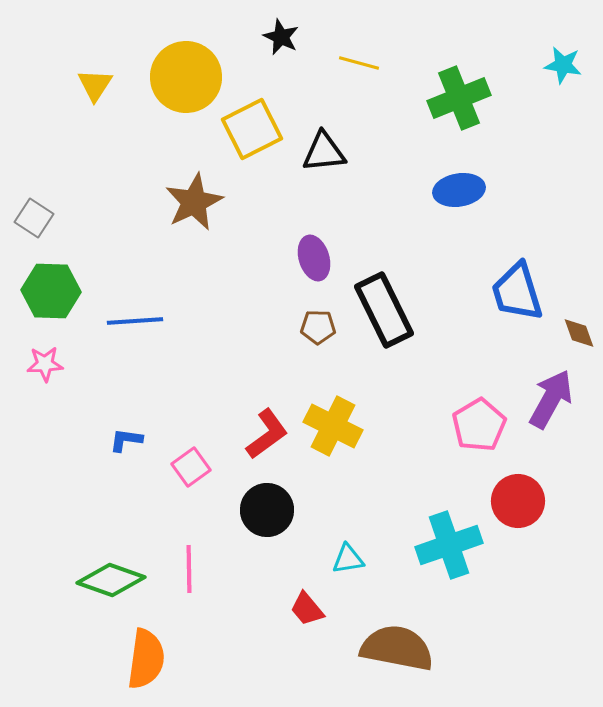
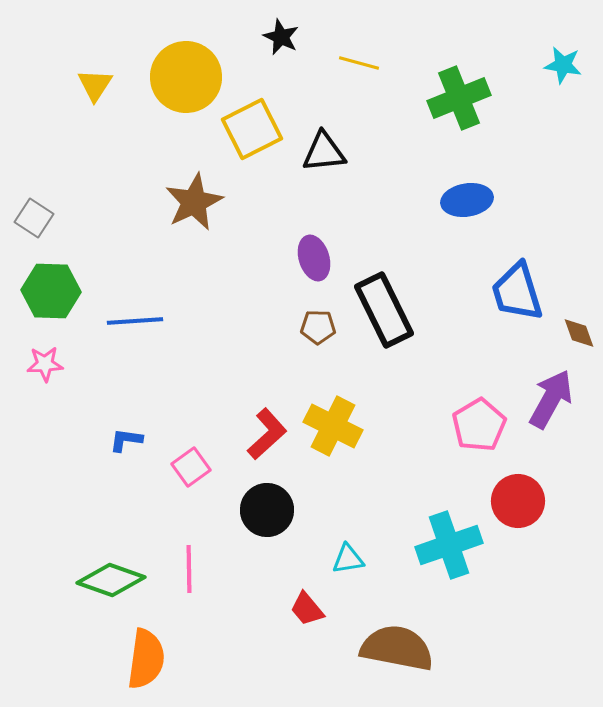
blue ellipse: moved 8 px right, 10 px down
red L-shape: rotated 6 degrees counterclockwise
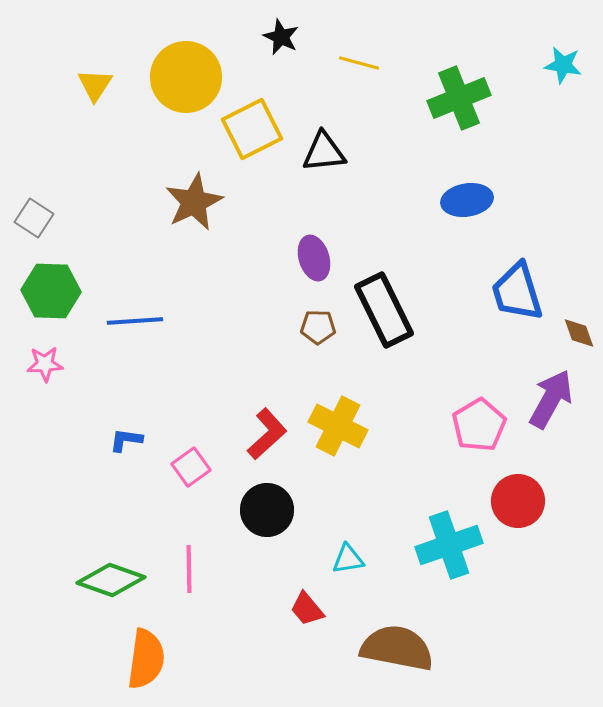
yellow cross: moved 5 px right
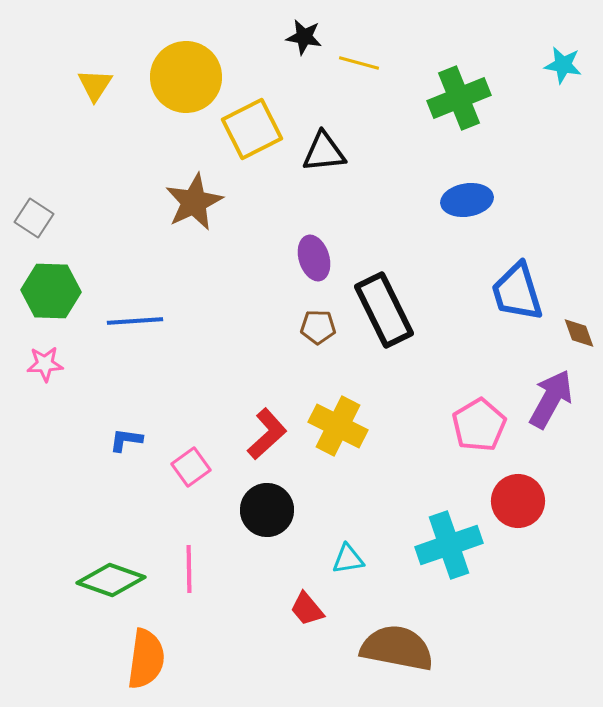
black star: moved 23 px right; rotated 15 degrees counterclockwise
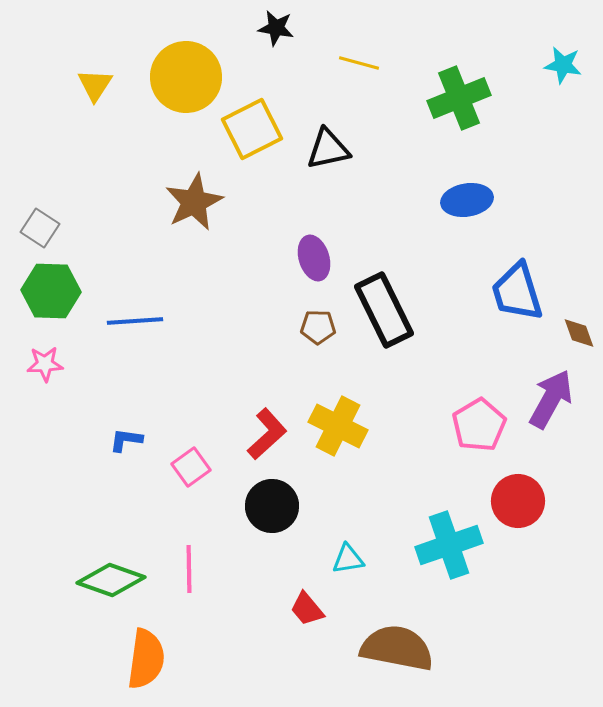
black star: moved 28 px left, 9 px up
black triangle: moved 4 px right, 3 px up; rotated 6 degrees counterclockwise
gray square: moved 6 px right, 10 px down
black circle: moved 5 px right, 4 px up
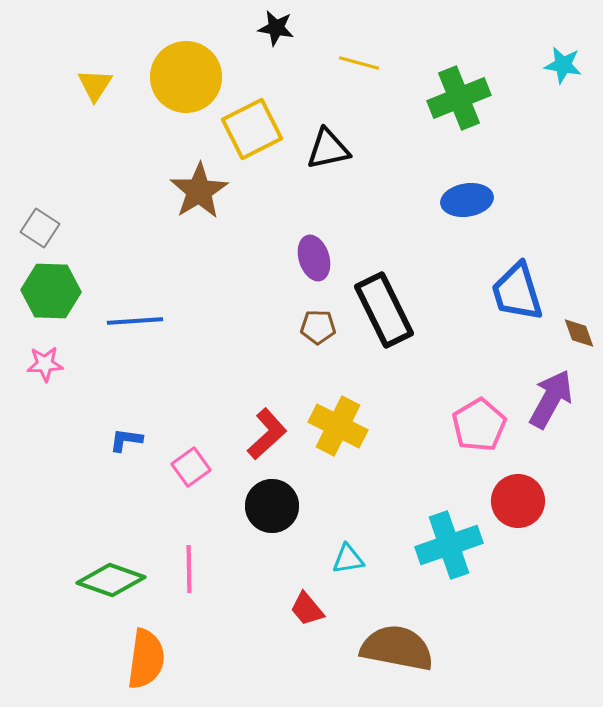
brown star: moved 5 px right, 11 px up; rotated 6 degrees counterclockwise
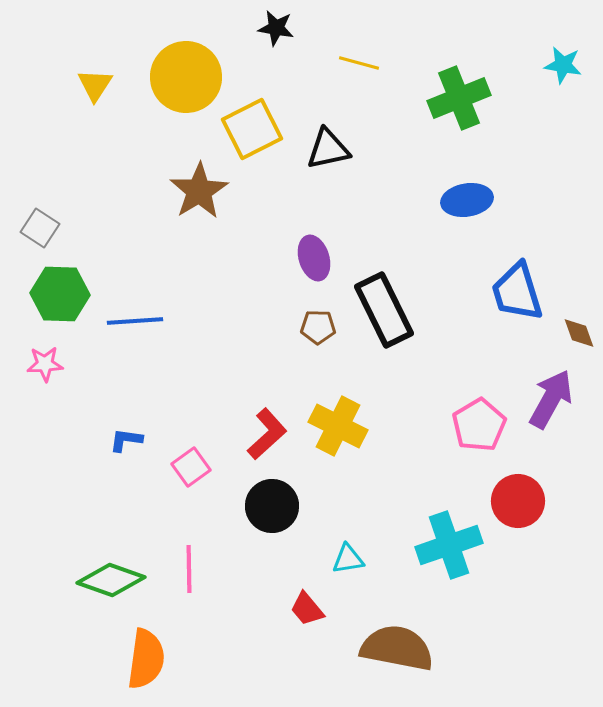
green hexagon: moved 9 px right, 3 px down
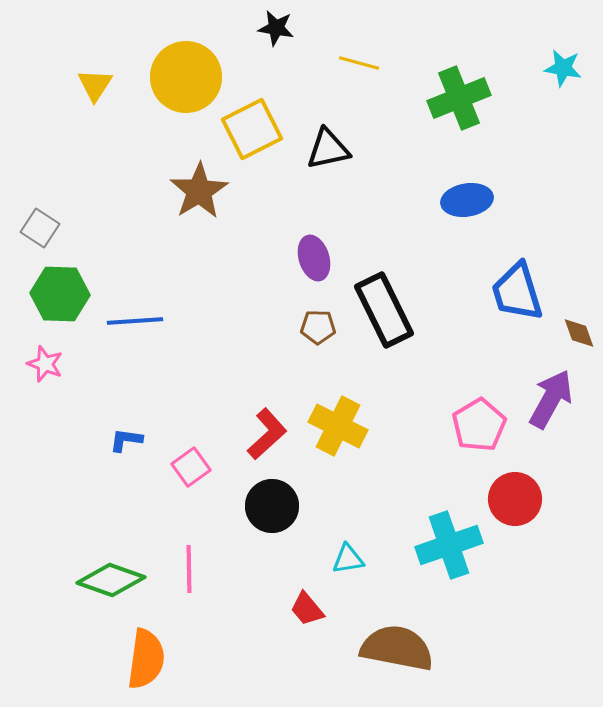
cyan star: moved 3 px down
pink star: rotated 24 degrees clockwise
red circle: moved 3 px left, 2 px up
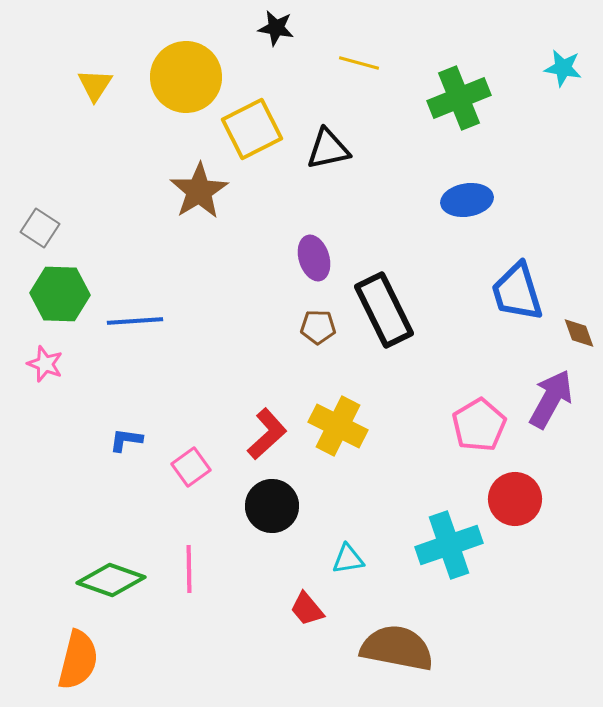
orange semicircle: moved 68 px left, 1 px down; rotated 6 degrees clockwise
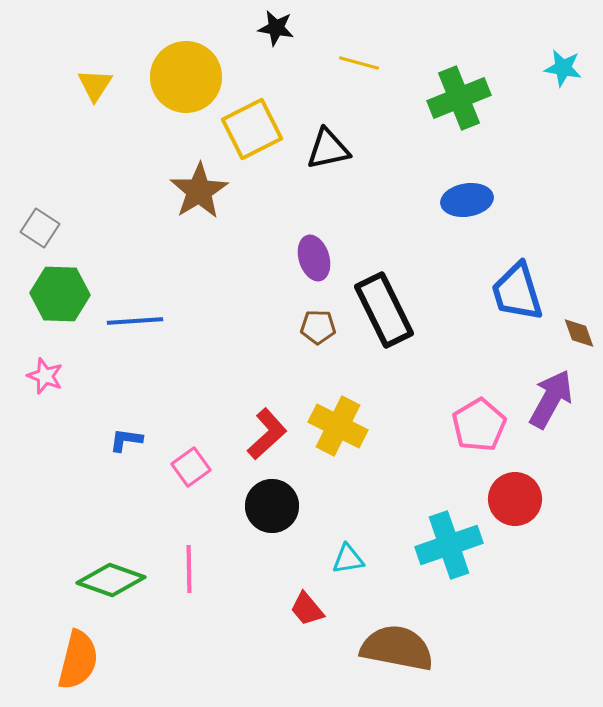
pink star: moved 12 px down
